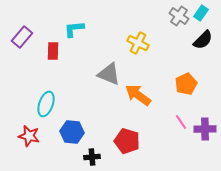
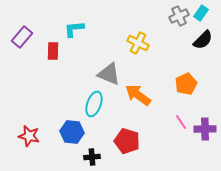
gray cross: rotated 30 degrees clockwise
cyan ellipse: moved 48 px right
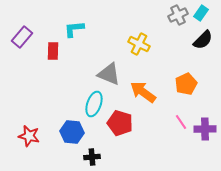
gray cross: moved 1 px left, 1 px up
yellow cross: moved 1 px right, 1 px down
orange arrow: moved 5 px right, 3 px up
red pentagon: moved 7 px left, 18 px up
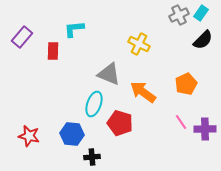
gray cross: moved 1 px right
blue hexagon: moved 2 px down
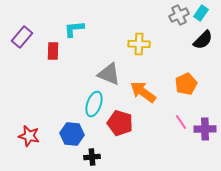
yellow cross: rotated 25 degrees counterclockwise
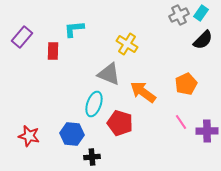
yellow cross: moved 12 px left; rotated 30 degrees clockwise
purple cross: moved 2 px right, 2 px down
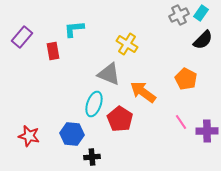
red rectangle: rotated 12 degrees counterclockwise
orange pentagon: moved 5 px up; rotated 20 degrees counterclockwise
red pentagon: moved 4 px up; rotated 15 degrees clockwise
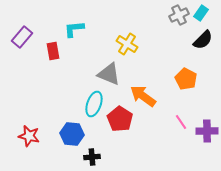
orange arrow: moved 4 px down
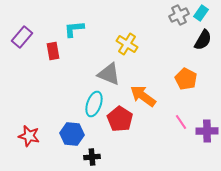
black semicircle: rotated 15 degrees counterclockwise
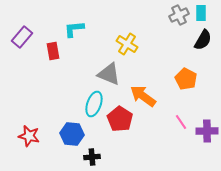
cyan rectangle: rotated 35 degrees counterclockwise
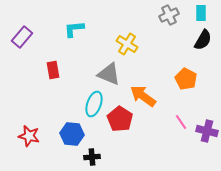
gray cross: moved 10 px left
red rectangle: moved 19 px down
purple cross: rotated 15 degrees clockwise
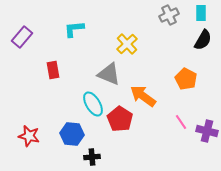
yellow cross: rotated 15 degrees clockwise
cyan ellipse: moved 1 px left; rotated 50 degrees counterclockwise
